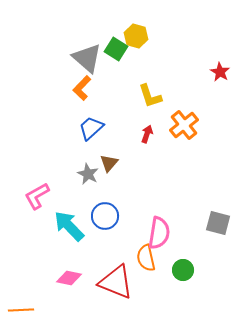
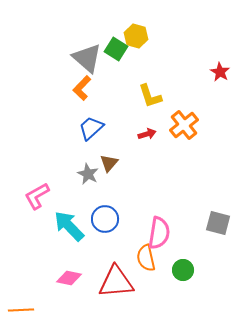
red arrow: rotated 54 degrees clockwise
blue circle: moved 3 px down
red triangle: rotated 27 degrees counterclockwise
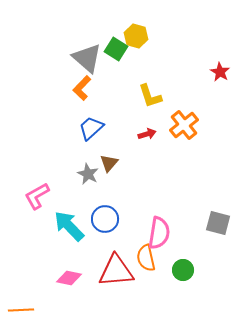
red triangle: moved 11 px up
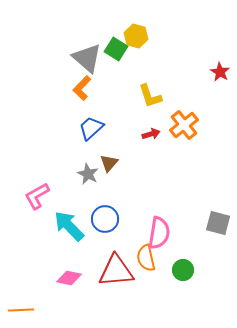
red arrow: moved 4 px right
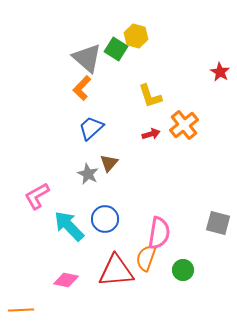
orange semicircle: rotated 32 degrees clockwise
pink diamond: moved 3 px left, 2 px down
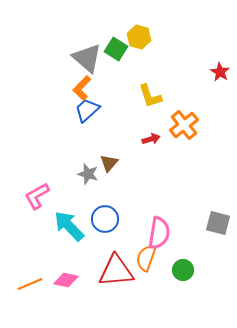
yellow hexagon: moved 3 px right, 1 px down
blue trapezoid: moved 4 px left, 18 px up
red arrow: moved 5 px down
gray star: rotated 10 degrees counterclockwise
orange line: moved 9 px right, 26 px up; rotated 20 degrees counterclockwise
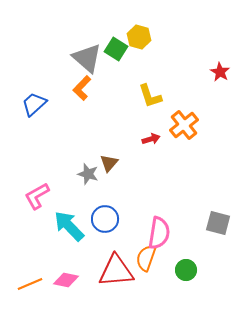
blue trapezoid: moved 53 px left, 6 px up
green circle: moved 3 px right
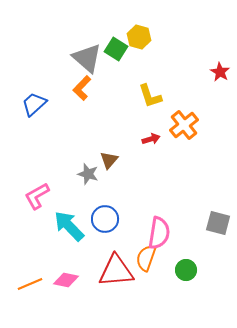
brown triangle: moved 3 px up
